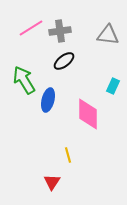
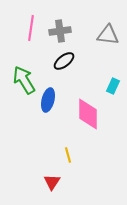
pink line: rotated 50 degrees counterclockwise
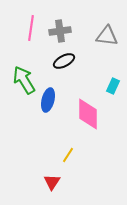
gray triangle: moved 1 px left, 1 px down
black ellipse: rotated 10 degrees clockwise
yellow line: rotated 49 degrees clockwise
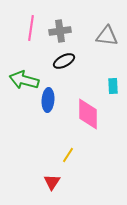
green arrow: rotated 44 degrees counterclockwise
cyan rectangle: rotated 28 degrees counterclockwise
blue ellipse: rotated 10 degrees counterclockwise
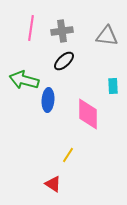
gray cross: moved 2 px right
black ellipse: rotated 15 degrees counterclockwise
red triangle: moved 1 px right, 2 px down; rotated 30 degrees counterclockwise
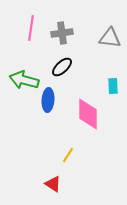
gray cross: moved 2 px down
gray triangle: moved 3 px right, 2 px down
black ellipse: moved 2 px left, 6 px down
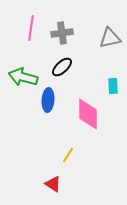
gray triangle: rotated 20 degrees counterclockwise
green arrow: moved 1 px left, 3 px up
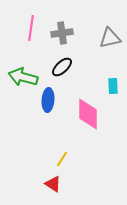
yellow line: moved 6 px left, 4 px down
